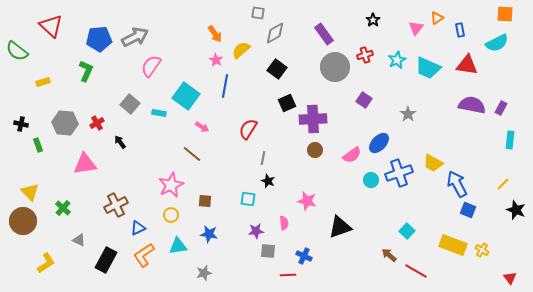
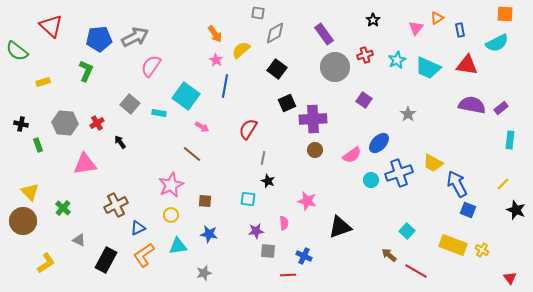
purple rectangle at (501, 108): rotated 24 degrees clockwise
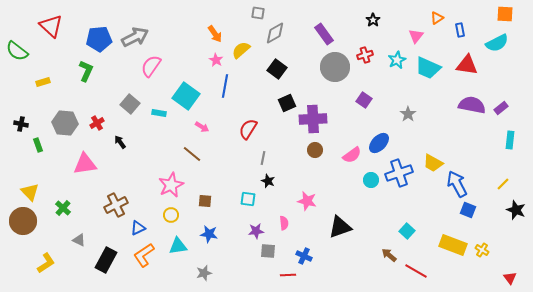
pink triangle at (416, 28): moved 8 px down
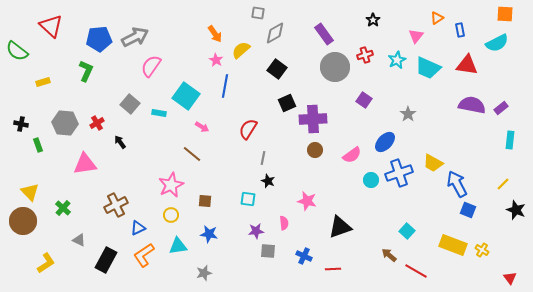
blue ellipse at (379, 143): moved 6 px right, 1 px up
red line at (288, 275): moved 45 px right, 6 px up
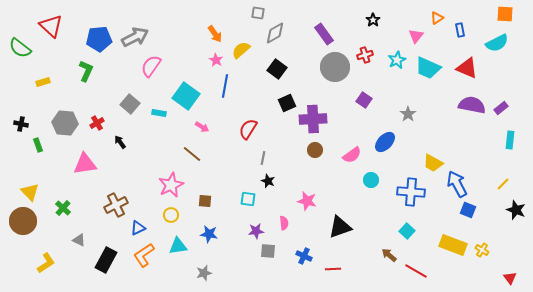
green semicircle at (17, 51): moved 3 px right, 3 px up
red triangle at (467, 65): moved 3 px down; rotated 15 degrees clockwise
blue cross at (399, 173): moved 12 px right, 19 px down; rotated 24 degrees clockwise
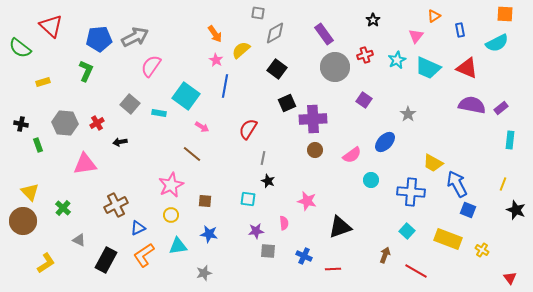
orange triangle at (437, 18): moved 3 px left, 2 px up
black arrow at (120, 142): rotated 64 degrees counterclockwise
yellow line at (503, 184): rotated 24 degrees counterclockwise
yellow rectangle at (453, 245): moved 5 px left, 6 px up
brown arrow at (389, 255): moved 4 px left; rotated 70 degrees clockwise
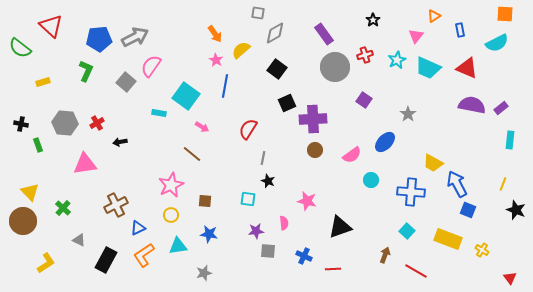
gray square at (130, 104): moved 4 px left, 22 px up
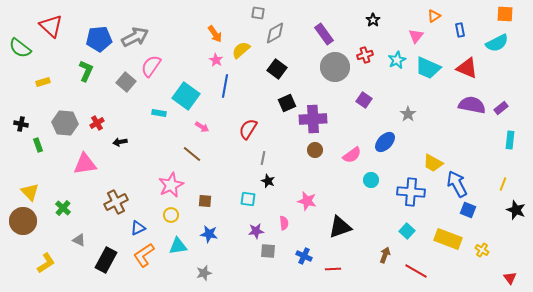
brown cross at (116, 205): moved 3 px up
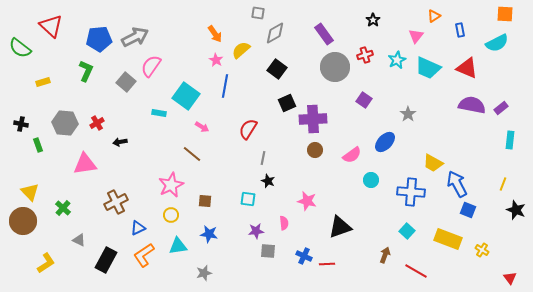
red line at (333, 269): moved 6 px left, 5 px up
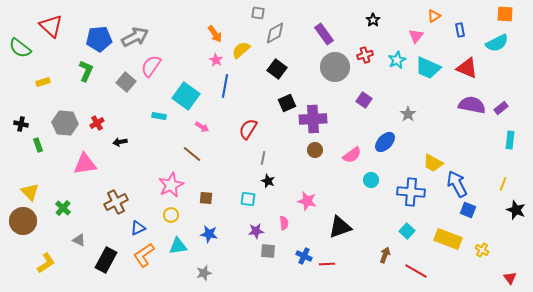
cyan rectangle at (159, 113): moved 3 px down
brown square at (205, 201): moved 1 px right, 3 px up
